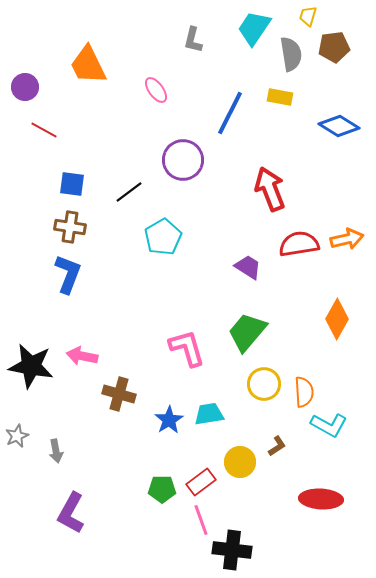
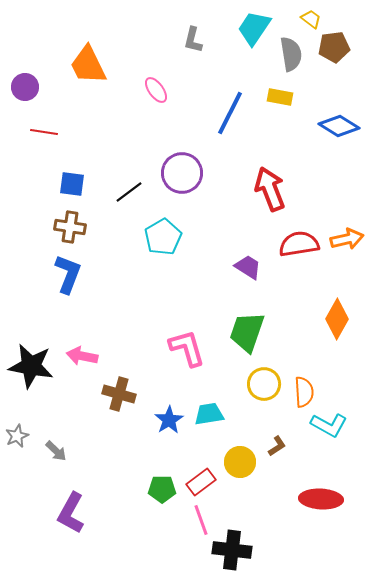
yellow trapezoid at (308, 16): moved 3 px right, 3 px down; rotated 110 degrees clockwise
red line at (44, 130): moved 2 px down; rotated 20 degrees counterclockwise
purple circle at (183, 160): moved 1 px left, 13 px down
green trapezoid at (247, 332): rotated 21 degrees counterclockwise
gray arrow at (56, 451): rotated 35 degrees counterclockwise
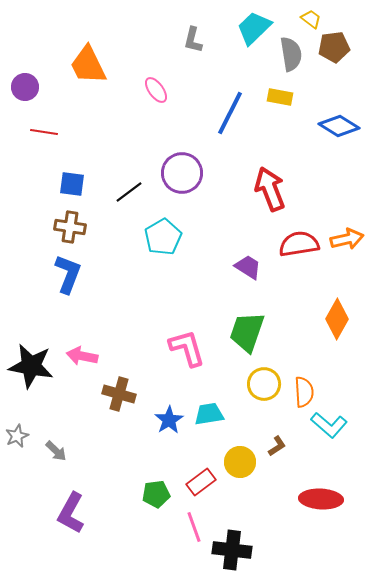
cyan trapezoid at (254, 28): rotated 12 degrees clockwise
cyan L-shape at (329, 425): rotated 12 degrees clockwise
green pentagon at (162, 489): moved 6 px left, 5 px down; rotated 8 degrees counterclockwise
pink line at (201, 520): moved 7 px left, 7 px down
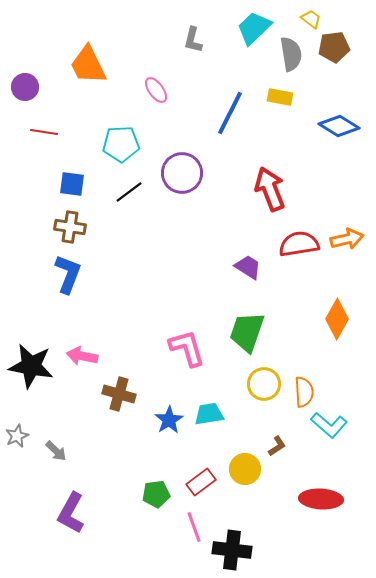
cyan pentagon at (163, 237): moved 42 px left, 93 px up; rotated 27 degrees clockwise
yellow circle at (240, 462): moved 5 px right, 7 px down
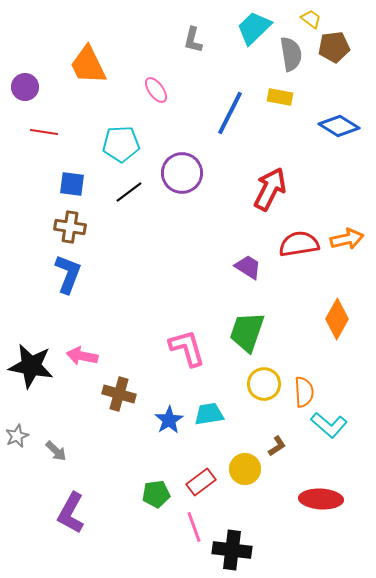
red arrow at (270, 189): rotated 48 degrees clockwise
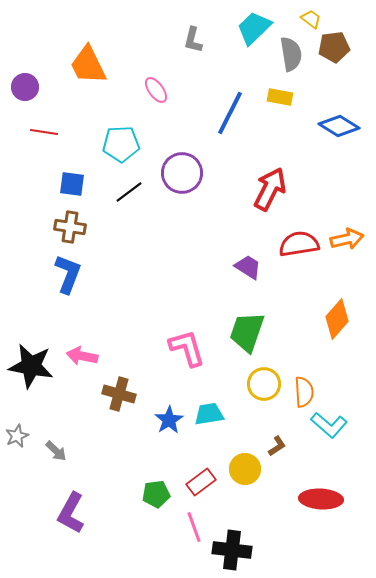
orange diamond at (337, 319): rotated 12 degrees clockwise
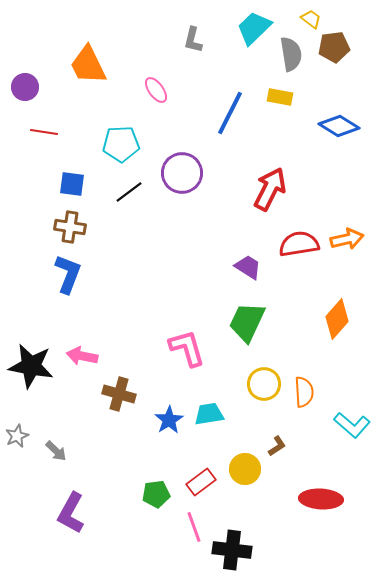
green trapezoid at (247, 332): moved 10 px up; rotated 6 degrees clockwise
cyan L-shape at (329, 425): moved 23 px right
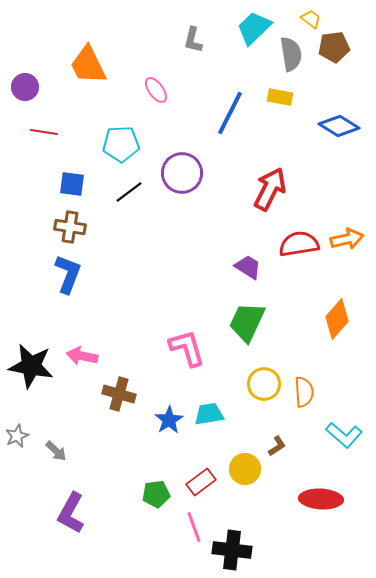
cyan L-shape at (352, 425): moved 8 px left, 10 px down
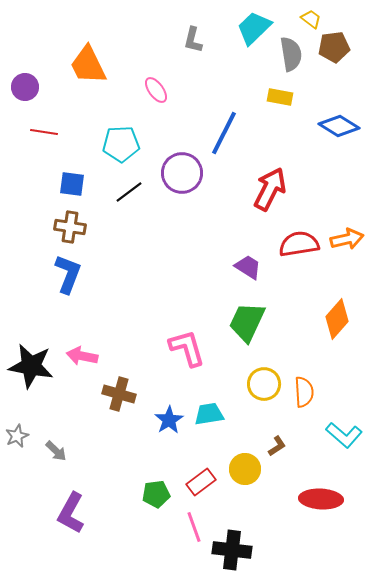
blue line at (230, 113): moved 6 px left, 20 px down
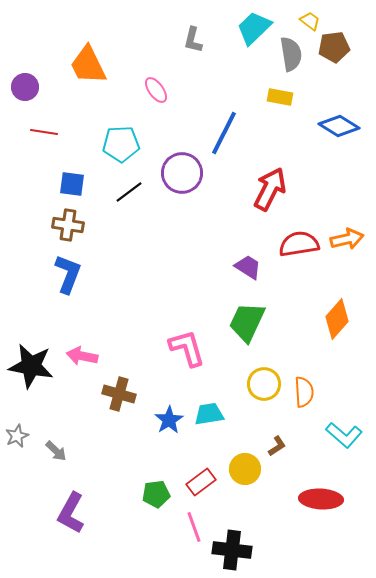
yellow trapezoid at (311, 19): moved 1 px left, 2 px down
brown cross at (70, 227): moved 2 px left, 2 px up
